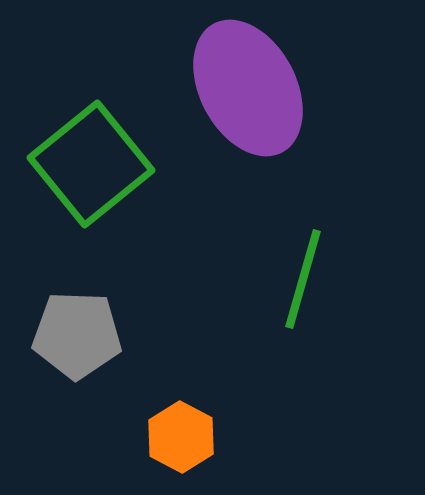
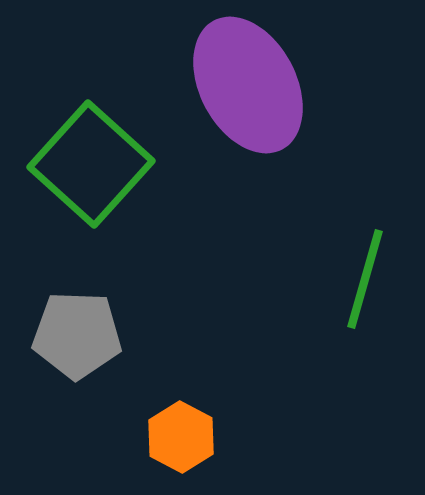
purple ellipse: moved 3 px up
green square: rotated 9 degrees counterclockwise
green line: moved 62 px right
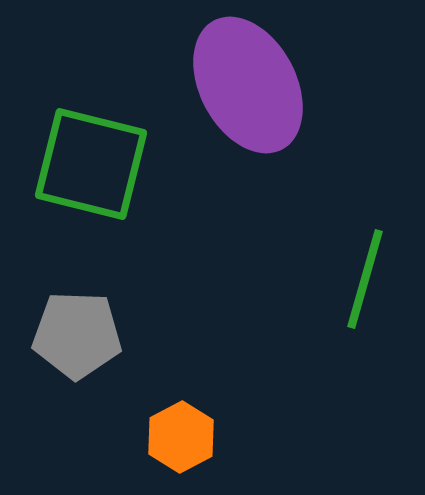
green square: rotated 28 degrees counterclockwise
orange hexagon: rotated 4 degrees clockwise
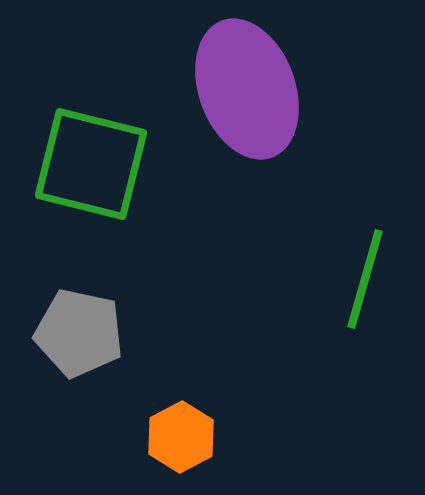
purple ellipse: moved 1 px left, 4 px down; rotated 8 degrees clockwise
gray pentagon: moved 2 px right, 2 px up; rotated 10 degrees clockwise
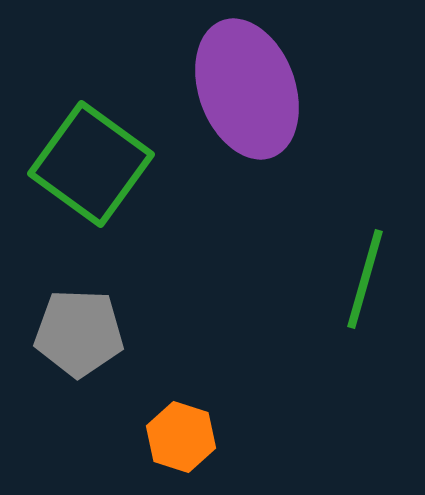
green square: rotated 22 degrees clockwise
gray pentagon: rotated 10 degrees counterclockwise
orange hexagon: rotated 14 degrees counterclockwise
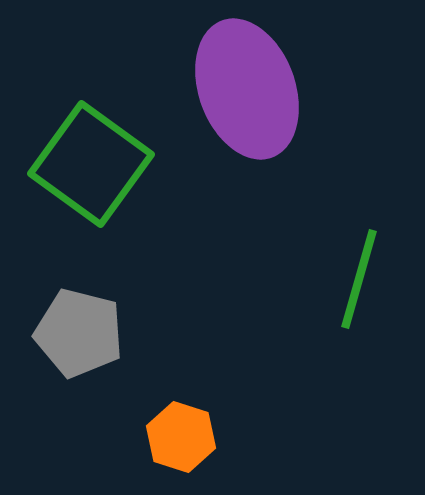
green line: moved 6 px left
gray pentagon: rotated 12 degrees clockwise
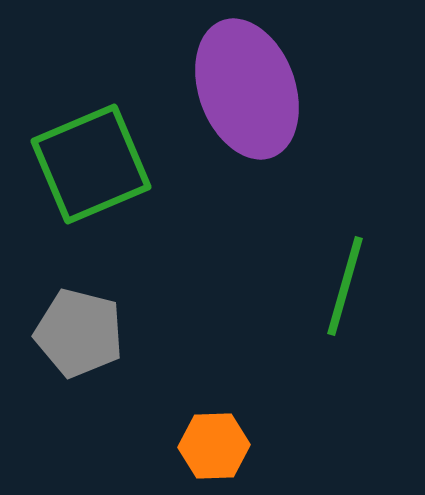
green square: rotated 31 degrees clockwise
green line: moved 14 px left, 7 px down
orange hexagon: moved 33 px right, 9 px down; rotated 20 degrees counterclockwise
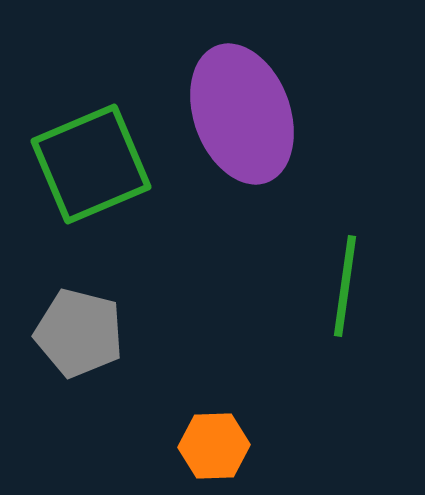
purple ellipse: moved 5 px left, 25 px down
green line: rotated 8 degrees counterclockwise
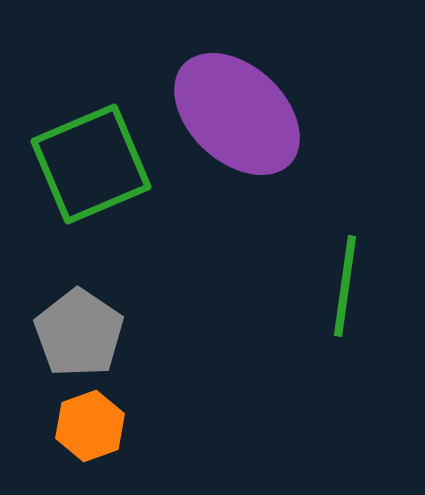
purple ellipse: moved 5 px left; rotated 27 degrees counterclockwise
gray pentagon: rotated 20 degrees clockwise
orange hexagon: moved 124 px left, 20 px up; rotated 18 degrees counterclockwise
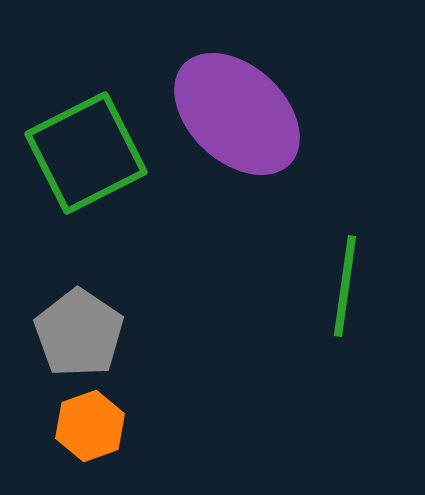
green square: moved 5 px left, 11 px up; rotated 4 degrees counterclockwise
